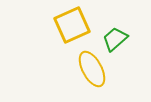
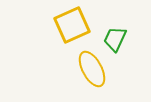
green trapezoid: rotated 24 degrees counterclockwise
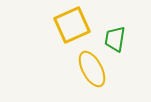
green trapezoid: rotated 16 degrees counterclockwise
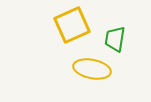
yellow ellipse: rotated 51 degrees counterclockwise
